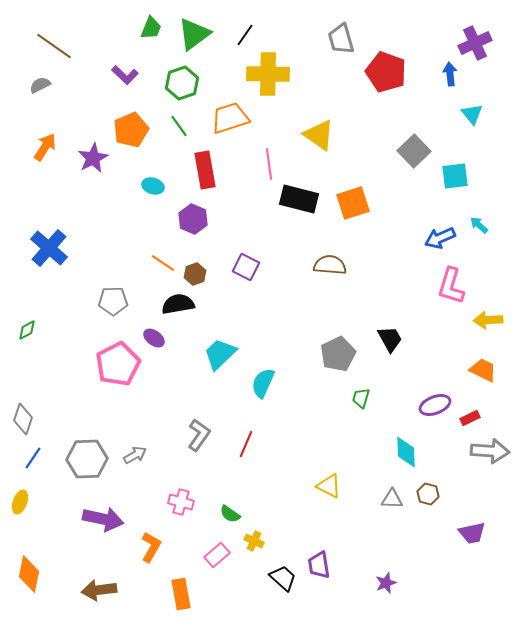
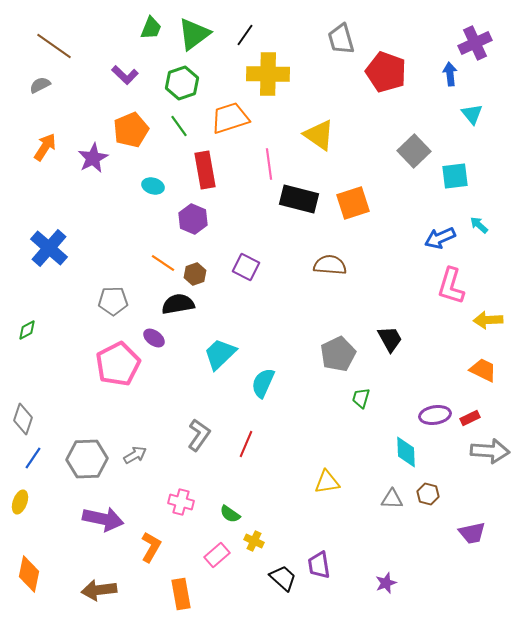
purple ellipse at (435, 405): moved 10 px down; rotated 12 degrees clockwise
yellow triangle at (329, 486): moved 2 px left, 4 px up; rotated 36 degrees counterclockwise
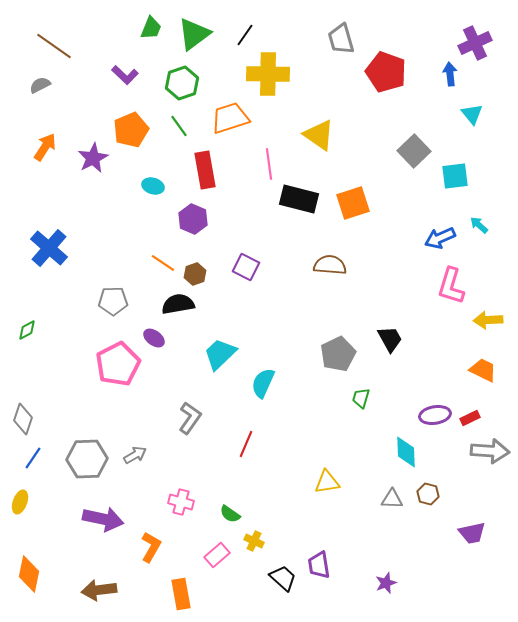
gray L-shape at (199, 435): moved 9 px left, 17 px up
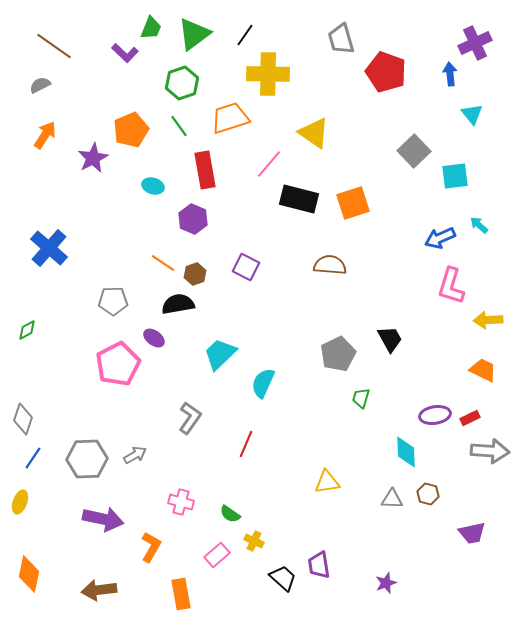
purple L-shape at (125, 75): moved 22 px up
yellow triangle at (319, 135): moved 5 px left, 2 px up
orange arrow at (45, 147): moved 12 px up
pink line at (269, 164): rotated 48 degrees clockwise
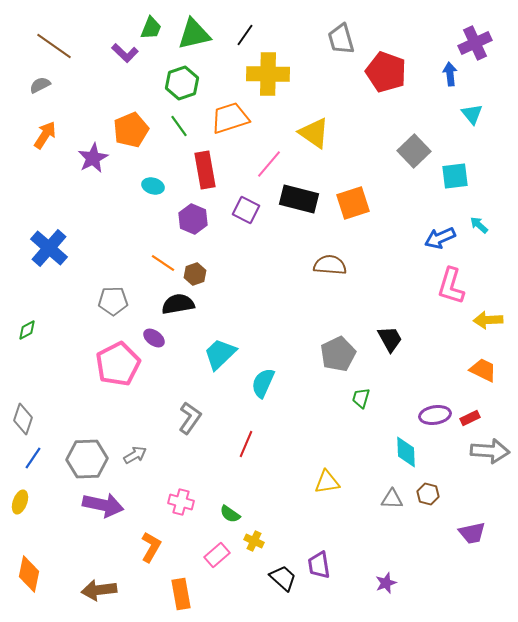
green triangle at (194, 34): rotated 24 degrees clockwise
purple square at (246, 267): moved 57 px up
purple arrow at (103, 519): moved 14 px up
